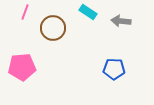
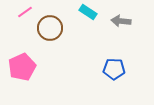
pink line: rotated 35 degrees clockwise
brown circle: moved 3 px left
pink pentagon: rotated 20 degrees counterclockwise
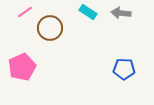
gray arrow: moved 8 px up
blue pentagon: moved 10 px right
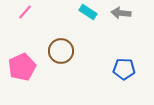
pink line: rotated 14 degrees counterclockwise
brown circle: moved 11 px right, 23 px down
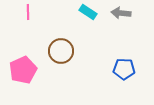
pink line: moved 3 px right; rotated 42 degrees counterclockwise
pink pentagon: moved 1 px right, 3 px down
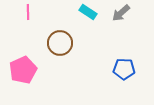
gray arrow: rotated 48 degrees counterclockwise
brown circle: moved 1 px left, 8 px up
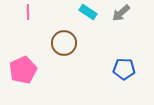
brown circle: moved 4 px right
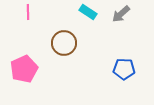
gray arrow: moved 1 px down
pink pentagon: moved 1 px right, 1 px up
